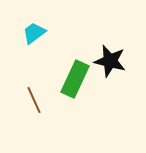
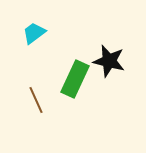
black star: moved 1 px left
brown line: moved 2 px right
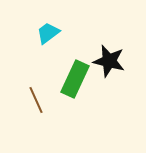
cyan trapezoid: moved 14 px right
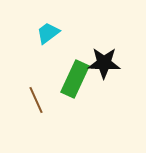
black star: moved 5 px left, 2 px down; rotated 12 degrees counterclockwise
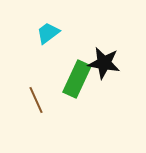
black star: rotated 8 degrees clockwise
green rectangle: moved 2 px right
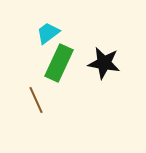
green rectangle: moved 18 px left, 16 px up
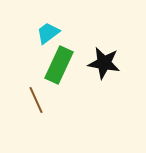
green rectangle: moved 2 px down
